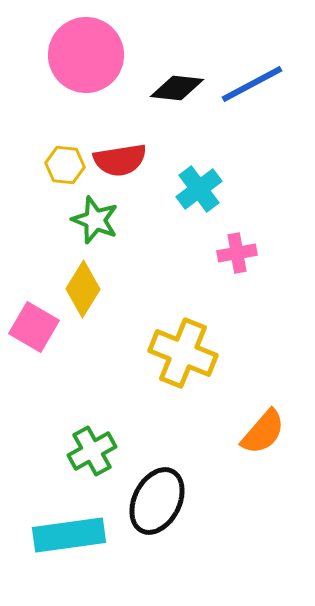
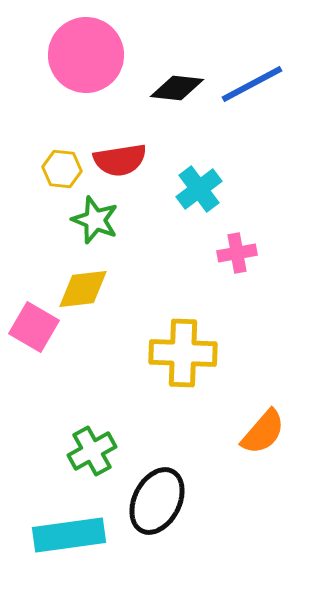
yellow hexagon: moved 3 px left, 4 px down
yellow diamond: rotated 52 degrees clockwise
yellow cross: rotated 20 degrees counterclockwise
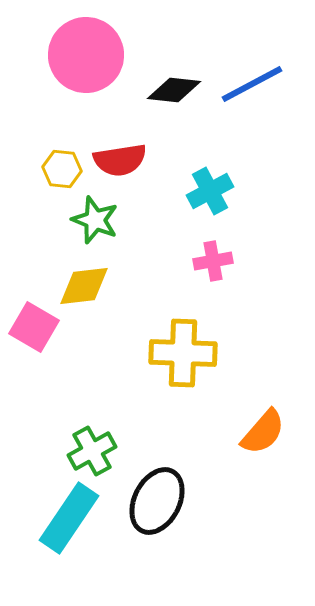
black diamond: moved 3 px left, 2 px down
cyan cross: moved 11 px right, 2 px down; rotated 9 degrees clockwise
pink cross: moved 24 px left, 8 px down
yellow diamond: moved 1 px right, 3 px up
cyan rectangle: moved 17 px up; rotated 48 degrees counterclockwise
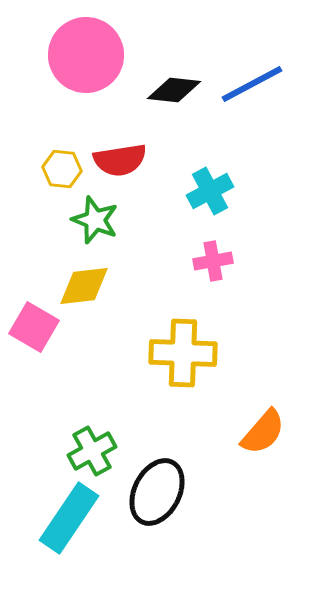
black ellipse: moved 9 px up
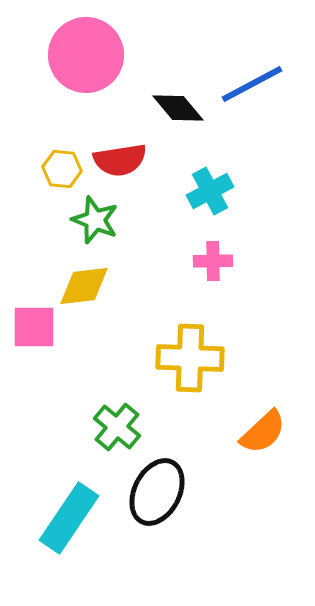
black diamond: moved 4 px right, 18 px down; rotated 44 degrees clockwise
pink cross: rotated 9 degrees clockwise
pink square: rotated 30 degrees counterclockwise
yellow cross: moved 7 px right, 5 px down
orange semicircle: rotated 6 degrees clockwise
green cross: moved 25 px right, 24 px up; rotated 21 degrees counterclockwise
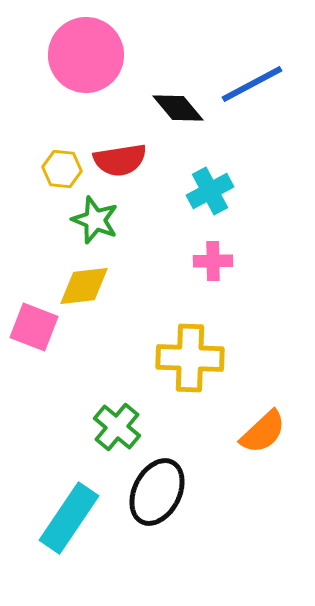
pink square: rotated 21 degrees clockwise
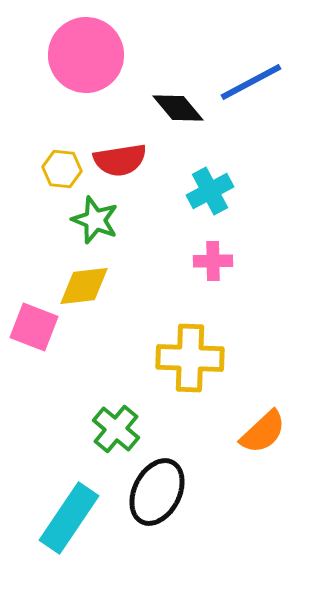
blue line: moved 1 px left, 2 px up
green cross: moved 1 px left, 2 px down
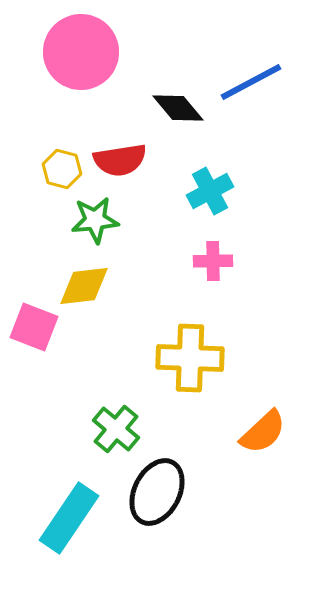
pink circle: moved 5 px left, 3 px up
yellow hexagon: rotated 9 degrees clockwise
green star: rotated 27 degrees counterclockwise
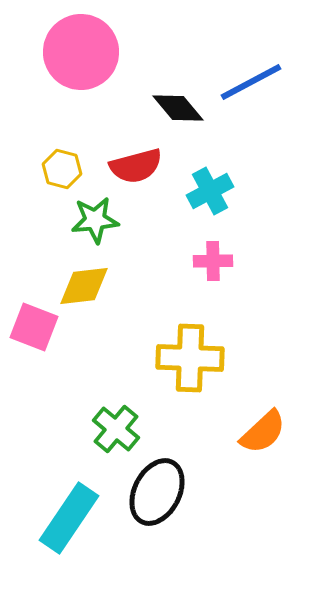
red semicircle: moved 16 px right, 6 px down; rotated 6 degrees counterclockwise
